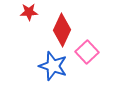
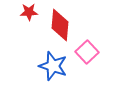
red diamond: moved 2 px left, 5 px up; rotated 20 degrees counterclockwise
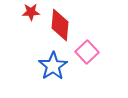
red star: moved 2 px right
blue star: rotated 20 degrees clockwise
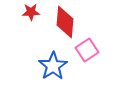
red diamond: moved 5 px right, 3 px up
pink square: moved 2 px up; rotated 10 degrees clockwise
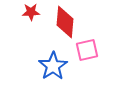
pink square: rotated 20 degrees clockwise
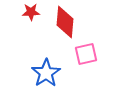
pink square: moved 1 px left, 4 px down
blue star: moved 7 px left, 7 px down
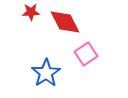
red diamond: rotated 32 degrees counterclockwise
pink square: rotated 20 degrees counterclockwise
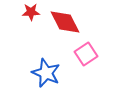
blue star: rotated 16 degrees counterclockwise
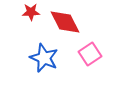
pink square: moved 4 px right
blue star: moved 2 px left, 15 px up
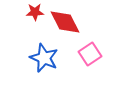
red star: moved 4 px right
